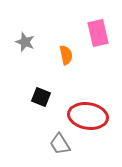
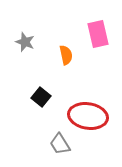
pink rectangle: moved 1 px down
black square: rotated 18 degrees clockwise
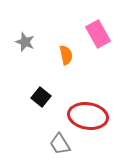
pink rectangle: rotated 16 degrees counterclockwise
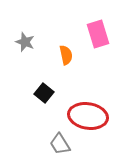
pink rectangle: rotated 12 degrees clockwise
black square: moved 3 px right, 4 px up
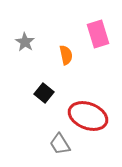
gray star: rotated 12 degrees clockwise
red ellipse: rotated 12 degrees clockwise
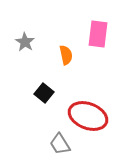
pink rectangle: rotated 24 degrees clockwise
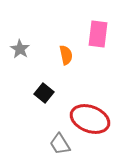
gray star: moved 5 px left, 7 px down
red ellipse: moved 2 px right, 3 px down
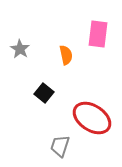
red ellipse: moved 2 px right, 1 px up; rotated 12 degrees clockwise
gray trapezoid: moved 2 px down; rotated 50 degrees clockwise
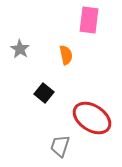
pink rectangle: moved 9 px left, 14 px up
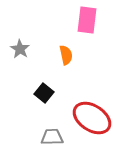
pink rectangle: moved 2 px left
gray trapezoid: moved 8 px left, 9 px up; rotated 70 degrees clockwise
